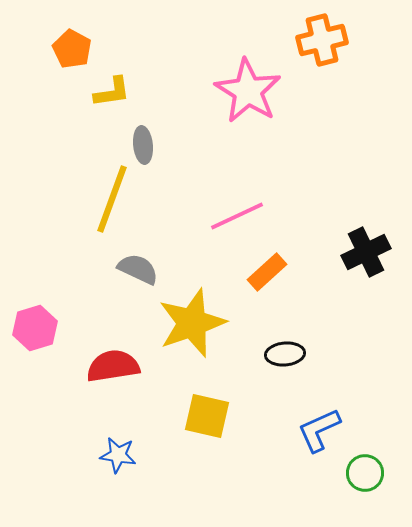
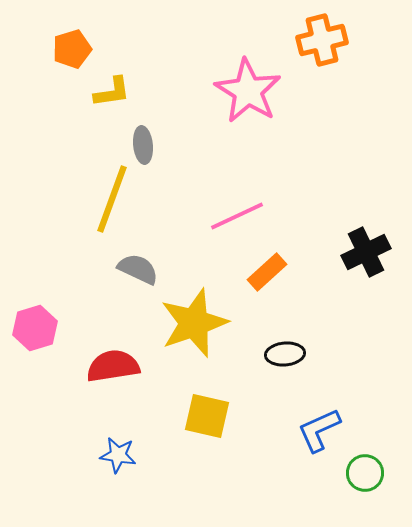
orange pentagon: rotated 27 degrees clockwise
yellow star: moved 2 px right
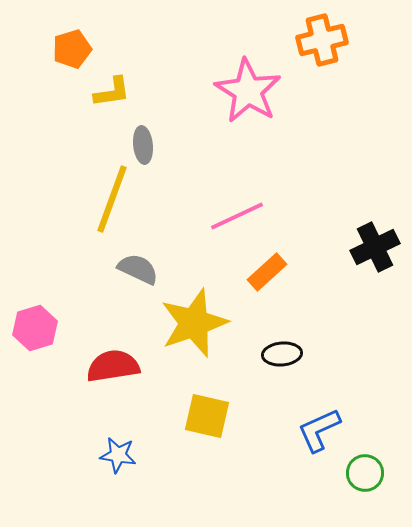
black cross: moved 9 px right, 5 px up
black ellipse: moved 3 px left
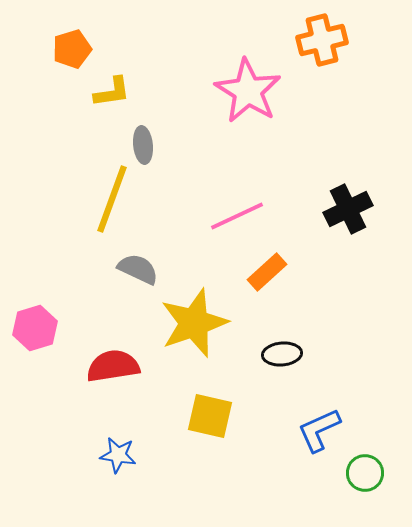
black cross: moved 27 px left, 38 px up
yellow square: moved 3 px right
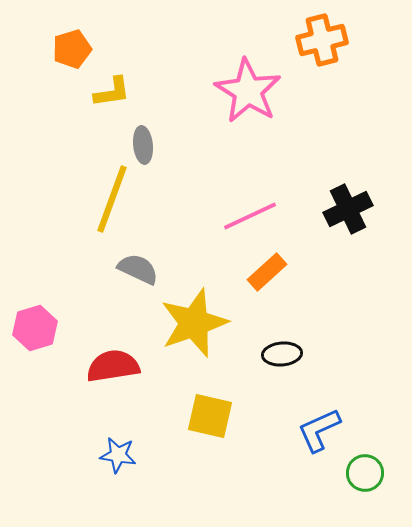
pink line: moved 13 px right
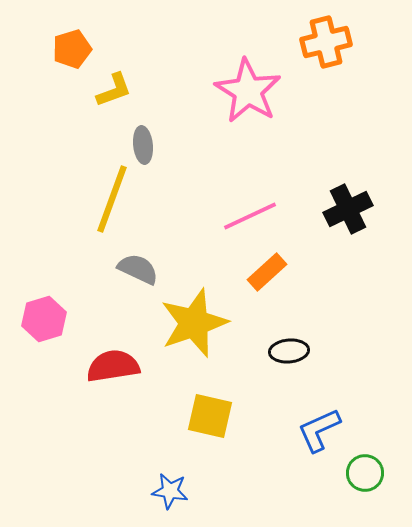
orange cross: moved 4 px right, 2 px down
yellow L-shape: moved 2 px right, 2 px up; rotated 12 degrees counterclockwise
pink hexagon: moved 9 px right, 9 px up
black ellipse: moved 7 px right, 3 px up
blue star: moved 52 px right, 36 px down
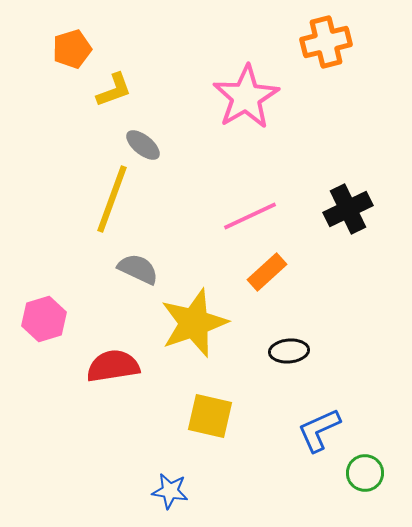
pink star: moved 2 px left, 6 px down; rotated 10 degrees clockwise
gray ellipse: rotated 45 degrees counterclockwise
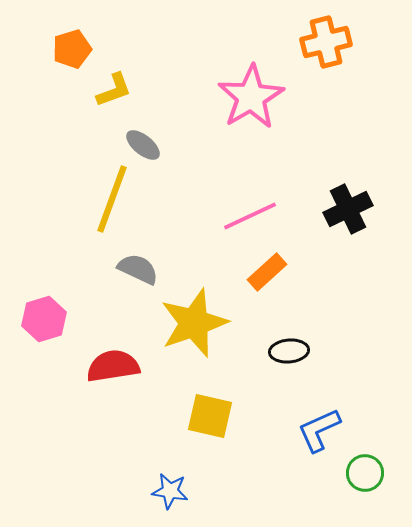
pink star: moved 5 px right
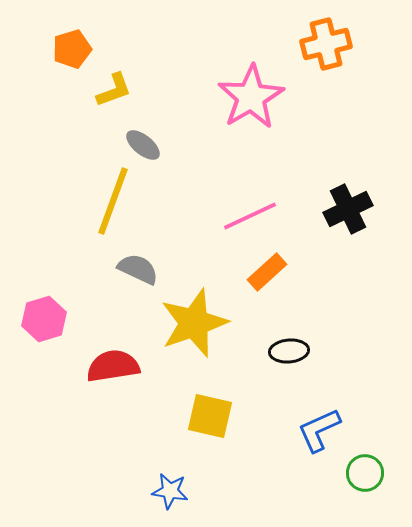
orange cross: moved 2 px down
yellow line: moved 1 px right, 2 px down
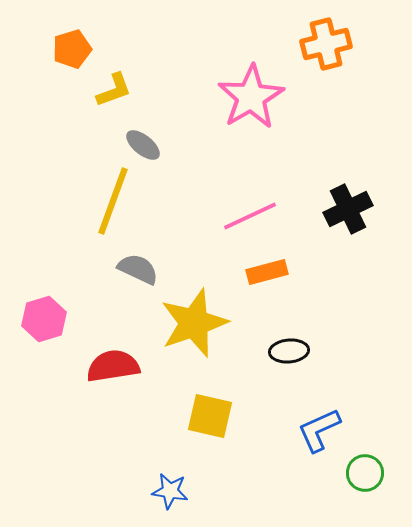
orange rectangle: rotated 27 degrees clockwise
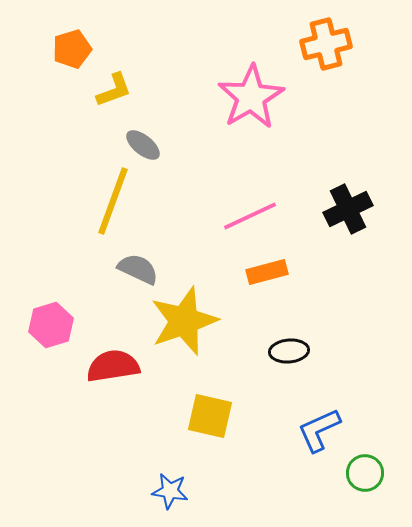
pink hexagon: moved 7 px right, 6 px down
yellow star: moved 10 px left, 2 px up
